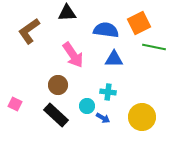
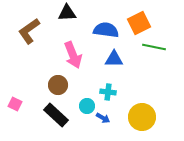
pink arrow: rotated 12 degrees clockwise
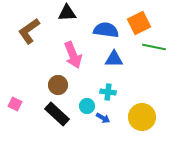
black rectangle: moved 1 px right, 1 px up
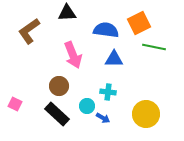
brown circle: moved 1 px right, 1 px down
yellow circle: moved 4 px right, 3 px up
